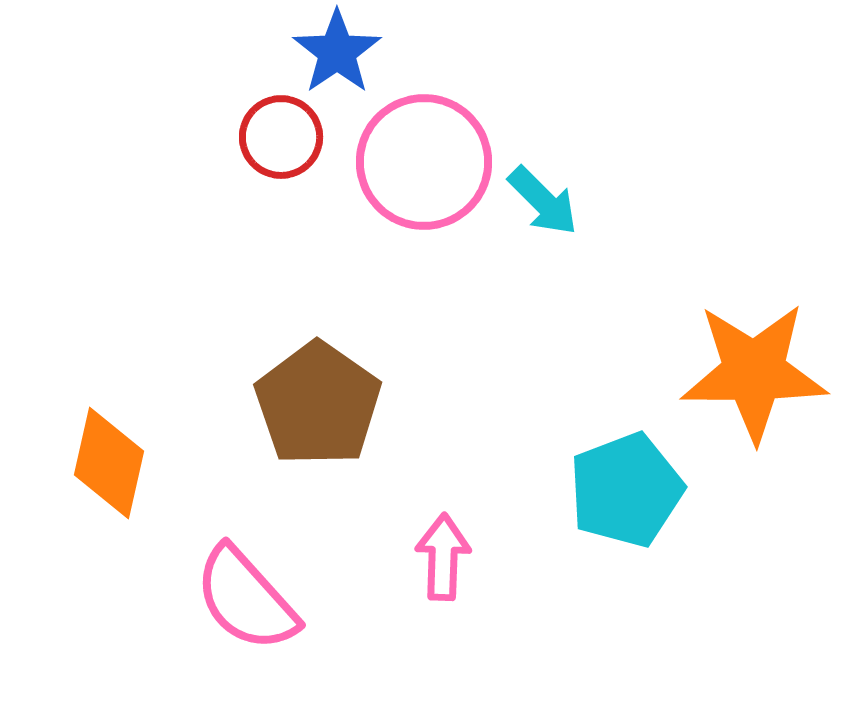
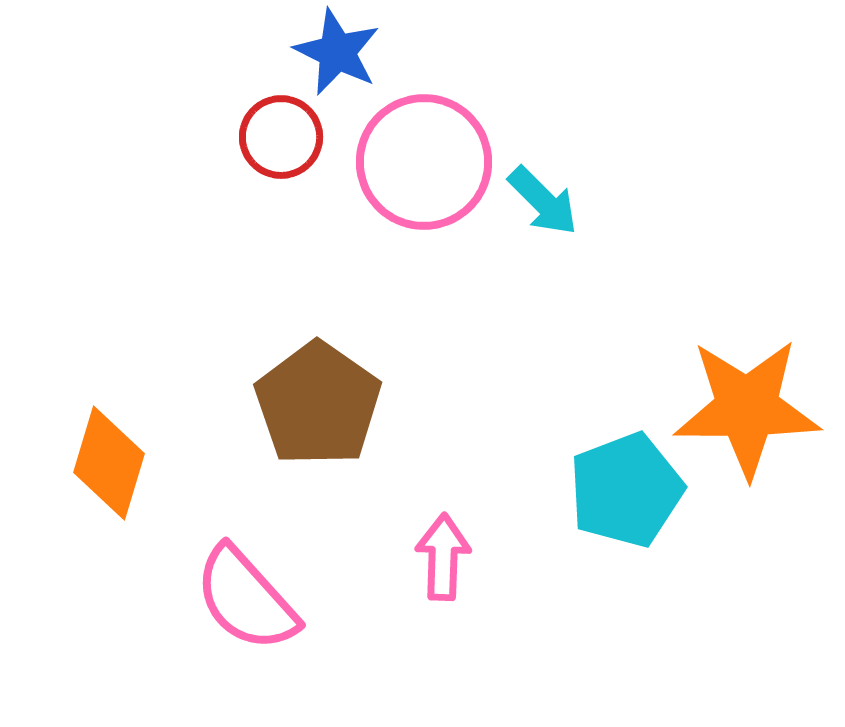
blue star: rotated 12 degrees counterclockwise
orange star: moved 7 px left, 36 px down
orange diamond: rotated 4 degrees clockwise
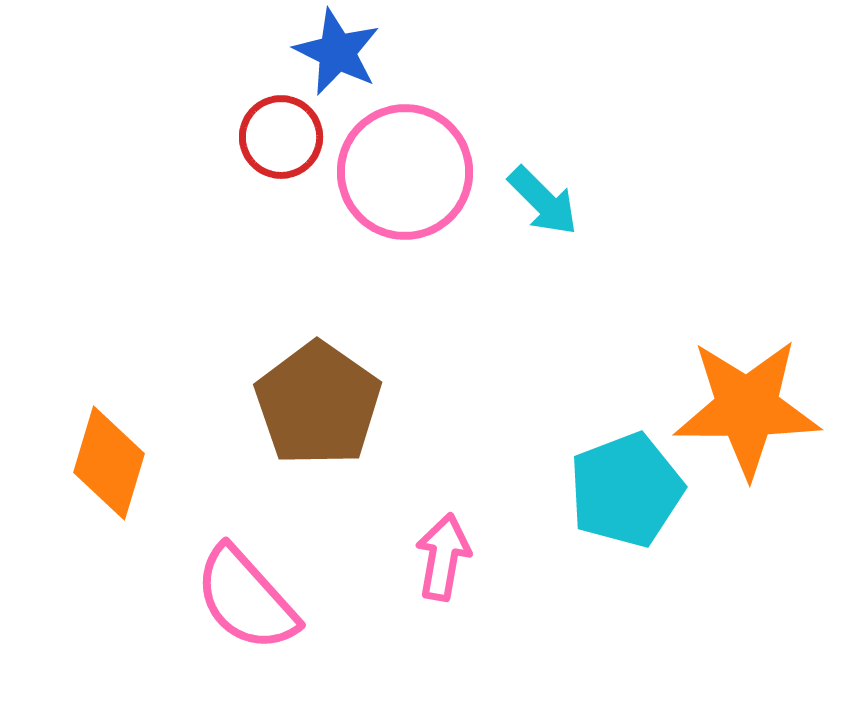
pink circle: moved 19 px left, 10 px down
pink arrow: rotated 8 degrees clockwise
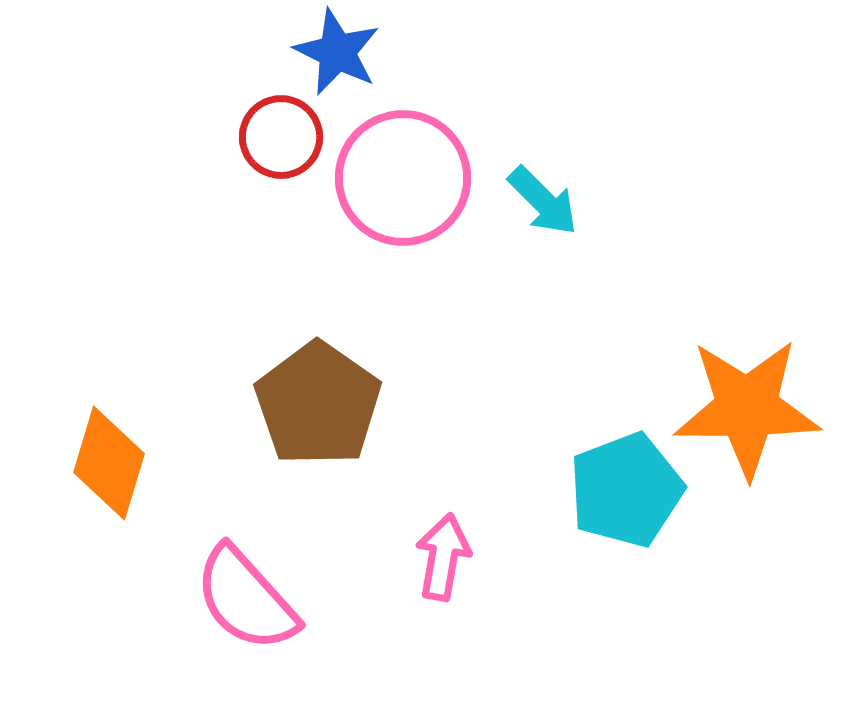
pink circle: moved 2 px left, 6 px down
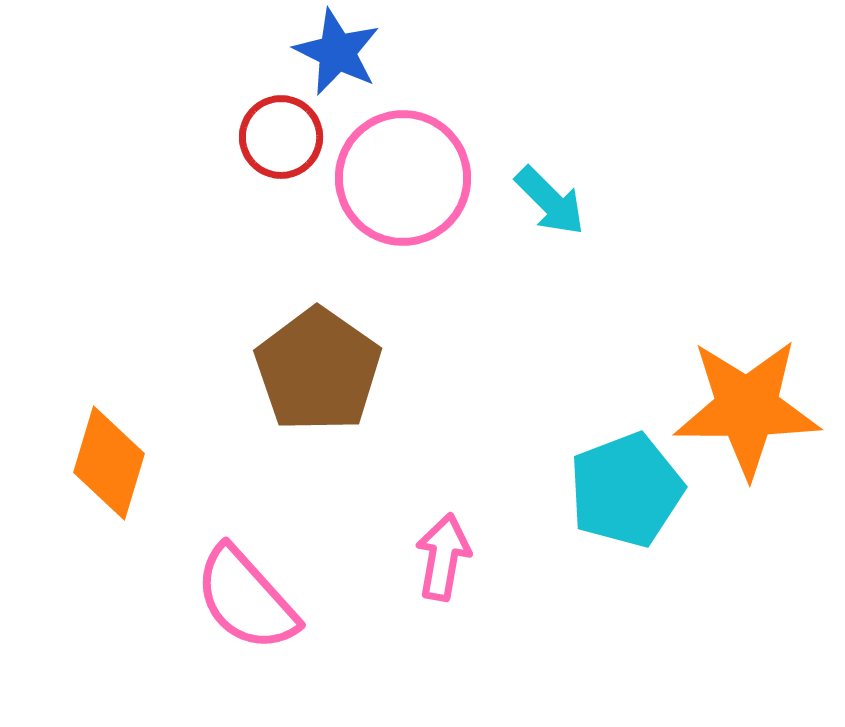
cyan arrow: moved 7 px right
brown pentagon: moved 34 px up
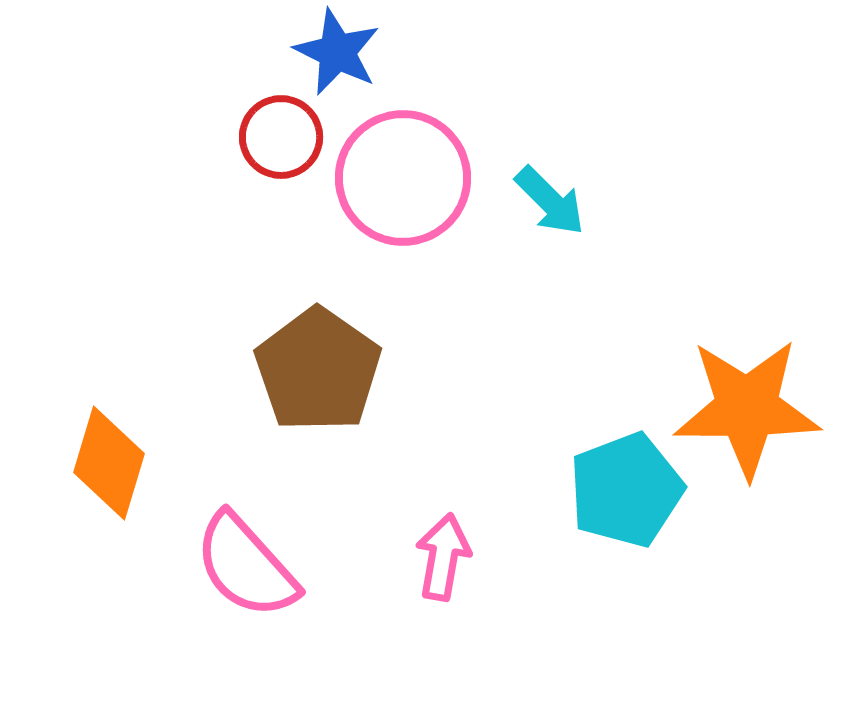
pink semicircle: moved 33 px up
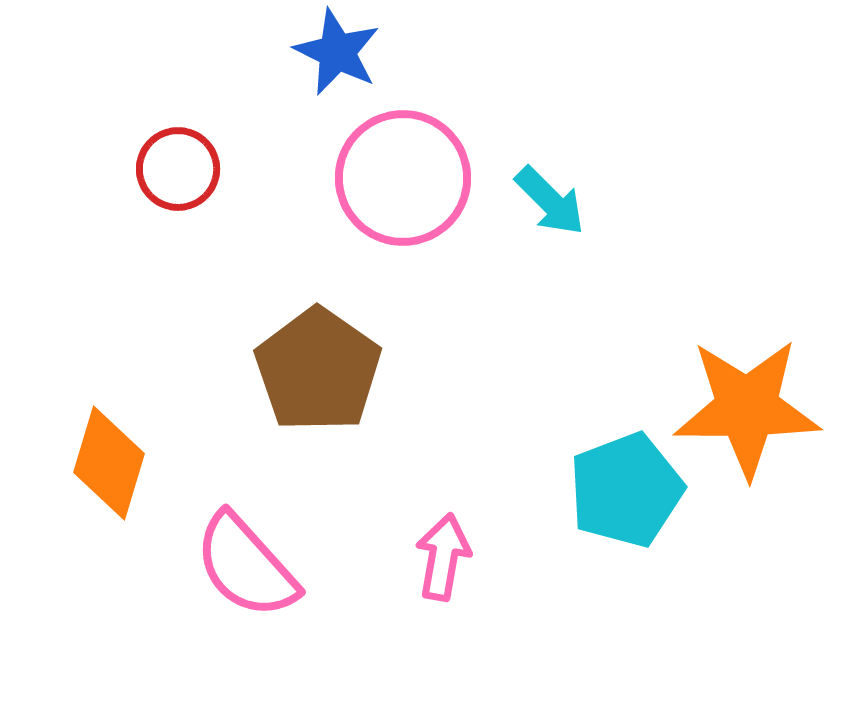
red circle: moved 103 px left, 32 px down
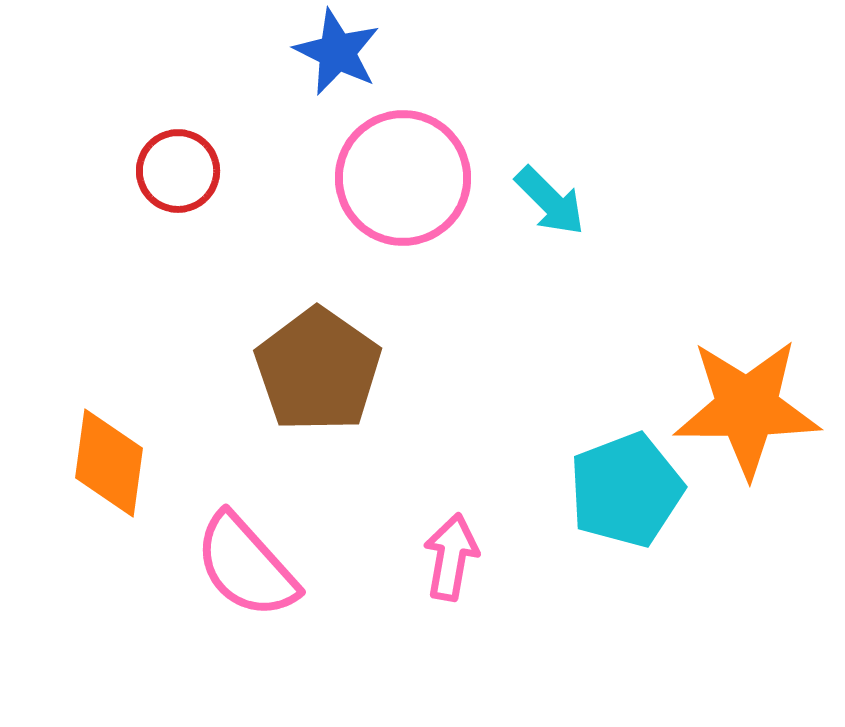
red circle: moved 2 px down
orange diamond: rotated 9 degrees counterclockwise
pink arrow: moved 8 px right
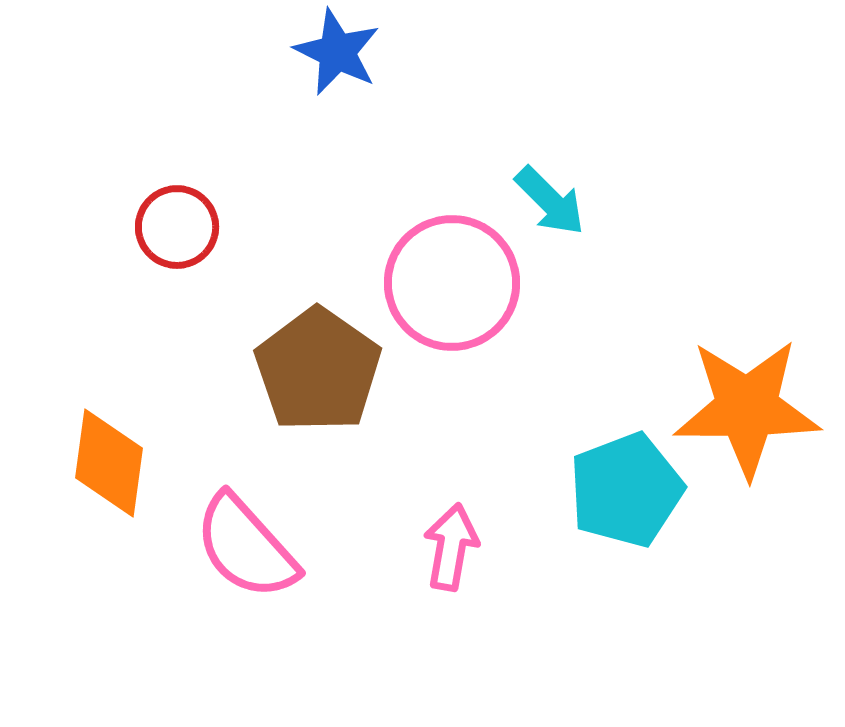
red circle: moved 1 px left, 56 px down
pink circle: moved 49 px right, 105 px down
pink arrow: moved 10 px up
pink semicircle: moved 19 px up
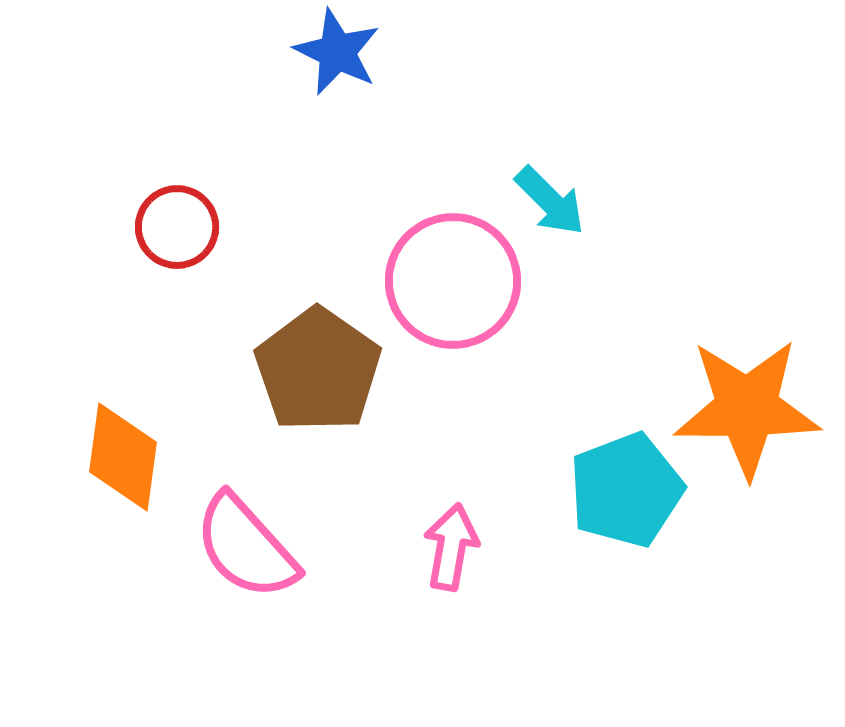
pink circle: moved 1 px right, 2 px up
orange diamond: moved 14 px right, 6 px up
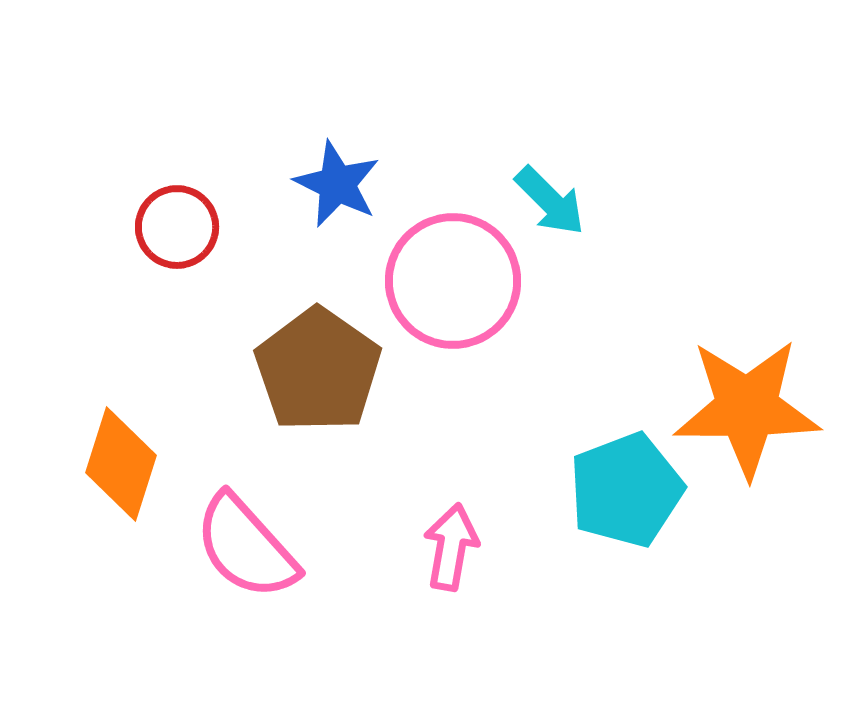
blue star: moved 132 px down
orange diamond: moved 2 px left, 7 px down; rotated 10 degrees clockwise
